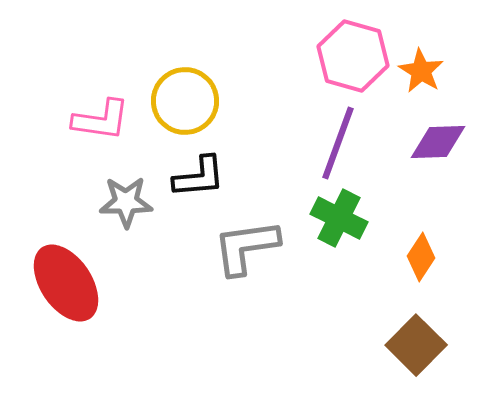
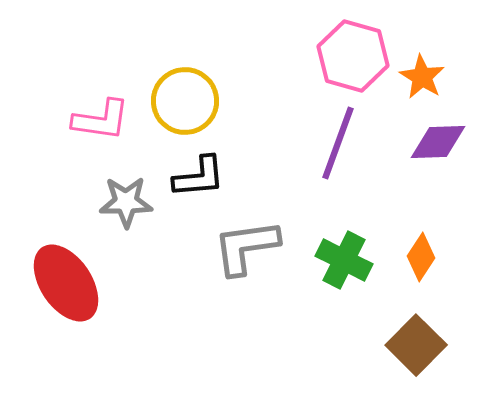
orange star: moved 1 px right, 6 px down
green cross: moved 5 px right, 42 px down
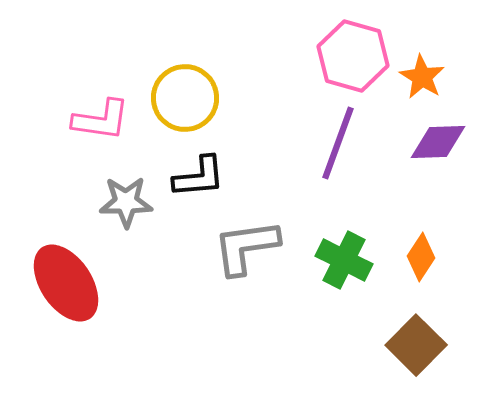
yellow circle: moved 3 px up
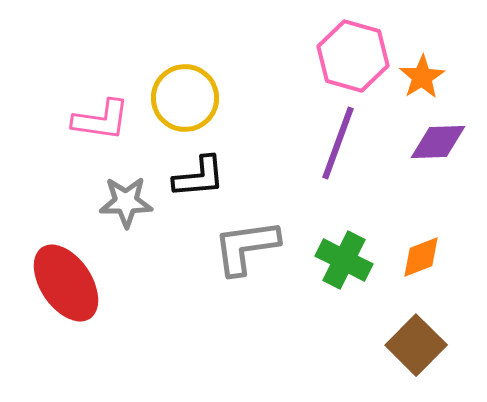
orange star: rotated 9 degrees clockwise
orange diamond: rotated 36 degrees clockwise
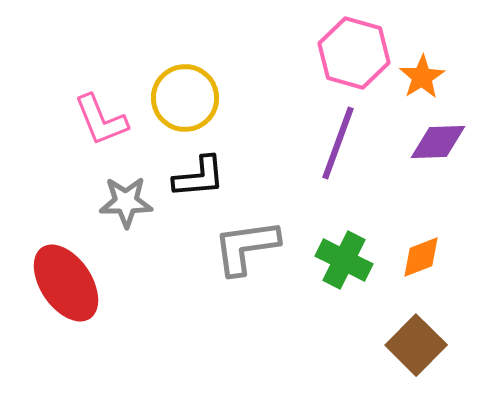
pink hexagon: moved 1 px right, 3 px up
pink L-shape: rotated 60 degrees clockwise
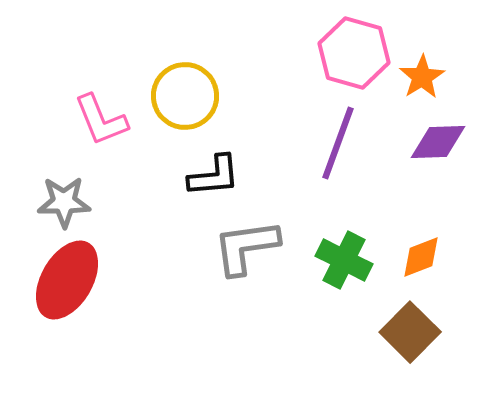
yellow circle: moved 2 px up
black L-shape: moved 15 px right, 1 px up
gray star: moved 62 px left
red ellipse: moved 1 px right, 3 px up; rotated 64 degrees clockwise
brown square: moved 6 px left, 13 px up
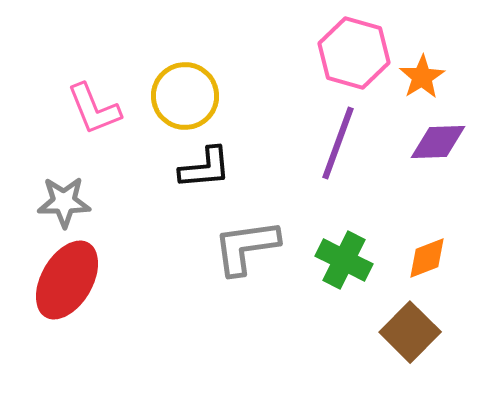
pink L-shape: moved 7 px left, 11 px up
black L-shape: moved 9 px left, 8 px up
orange diamond: moved 6 px right, 1 px down
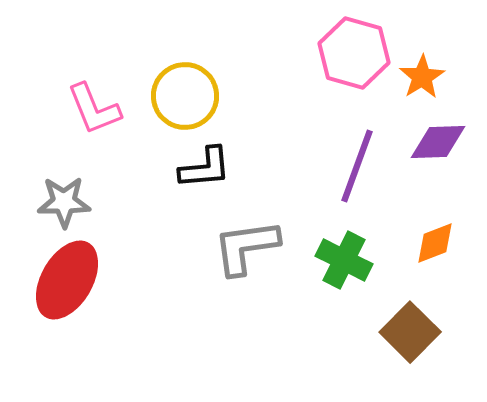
purple line: moved 19 px right, 23 px down
orange diamond: moved 8 px right, 15 px up
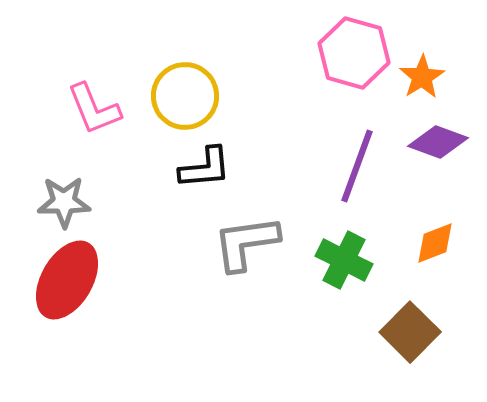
purple diamond: rotated 22 degrees clockwise
gray L-shape: moved 4 px up
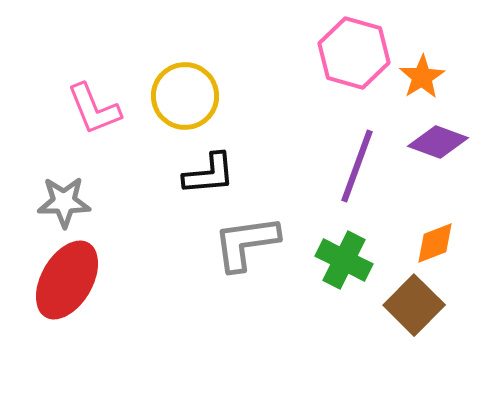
black L-shape: moved 4 px right, 6 px down
brown square: moved 4 px right, 27 px up
